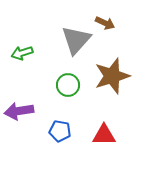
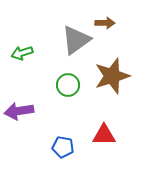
brown arrow: rotated 24 degrees counterclockwise
gray triangle: rotated 12 degrees clockwise
blue pentagon: moved 3 px right, 16 px down
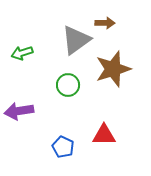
brown star: moved 1 px right, 7 px up
blue pentagon: rotated 15 degrees clockwise
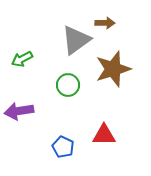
green arrow: moved 6 px down; rotated 10 degrees counterclockwise
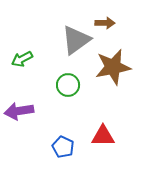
brown star: moved 2 px up; rotated 6 degrees clockwise
red triangle: moved 1 px left, 1 px down
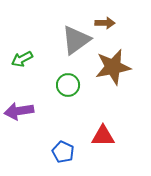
blue pentagon: moved 5 px down
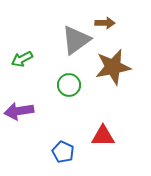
green circle: moved 1 px right
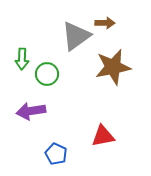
gray triangle: moved 4 px up
green arrow: rotated 60 degrees counterclockwise
green circle: moved 22 px left, 11 px up
purple arrow: moved 12 px right
red triangle: rotated 10 degrees counterclockwise
blue pentagon: moved 7 px left, 2 px down
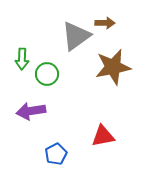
blue pentagon: rotated 20 degrees clockwise
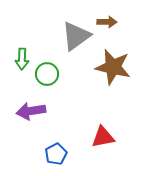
brown arrow: moved 2 px right, 1 px up
brown star: rotated 24 degrees clockwise
red triangle: moved 1 px down
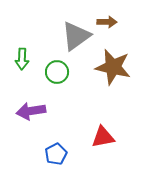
green circle: moved 10 px right, 2 px up
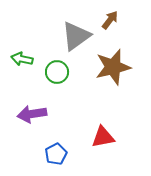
brown arrow: moved 3 px right, 2 px up; rotated 54 degrees counterclockwise
green arrow: rotated 100 degrees clockwise
brown star: rotated 27 degrees counterclockwise
purple arrow: moved 1 px right, 3 px down
